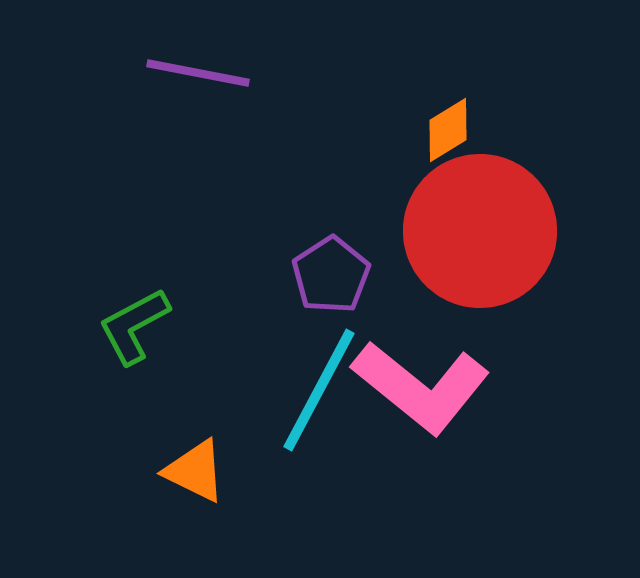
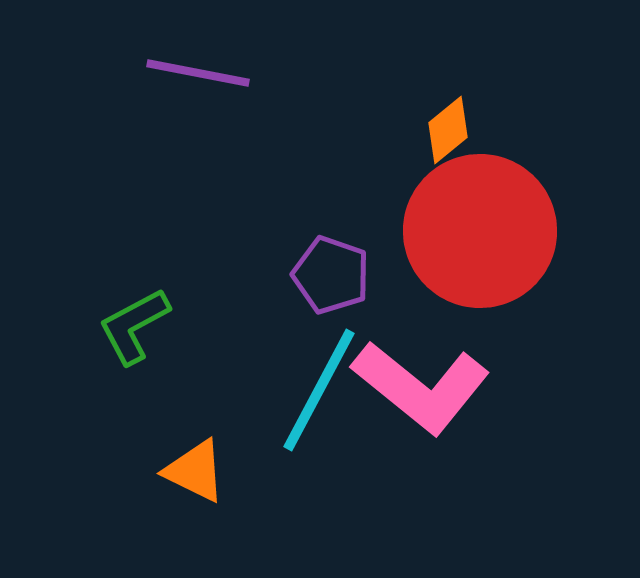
orange diamond: rotated 8 degrees counterclockwise
purple pentagon: rotated 20 degrees counterclockwise
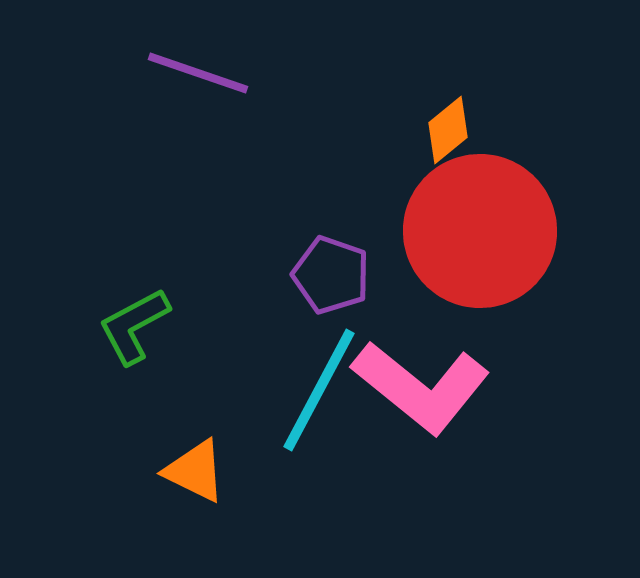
purple line: rotated 8 degrees clockwise
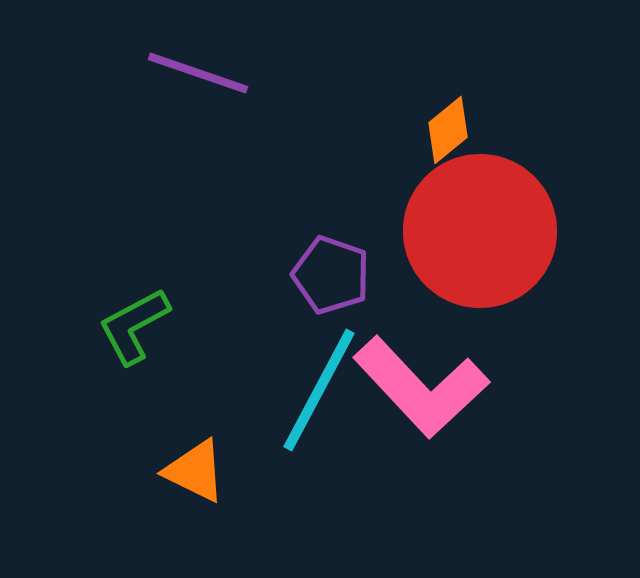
pink L-shape: rotated 8 degrees clockwise
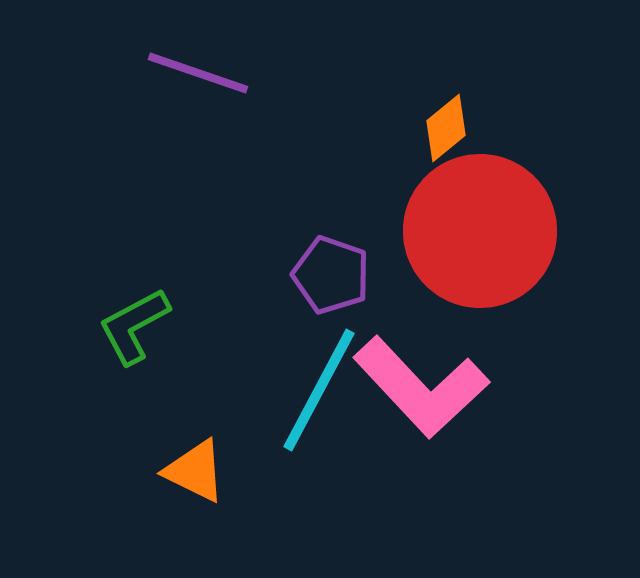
orange diamond: moved 2 px left, 2 px up
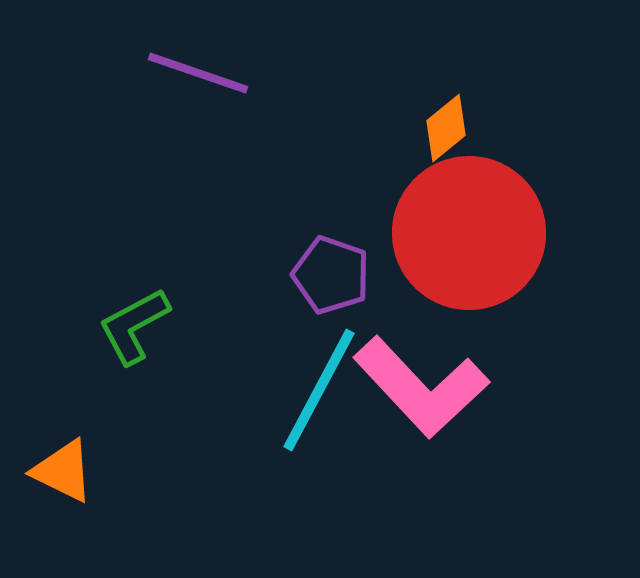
red circle: moved 11 px left, 2 px down
orange triangle: moved 132 px left
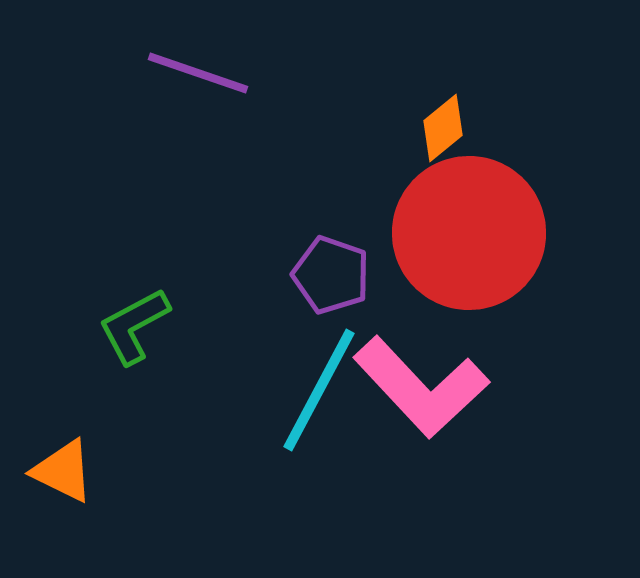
orange diamond: moved 3 px left
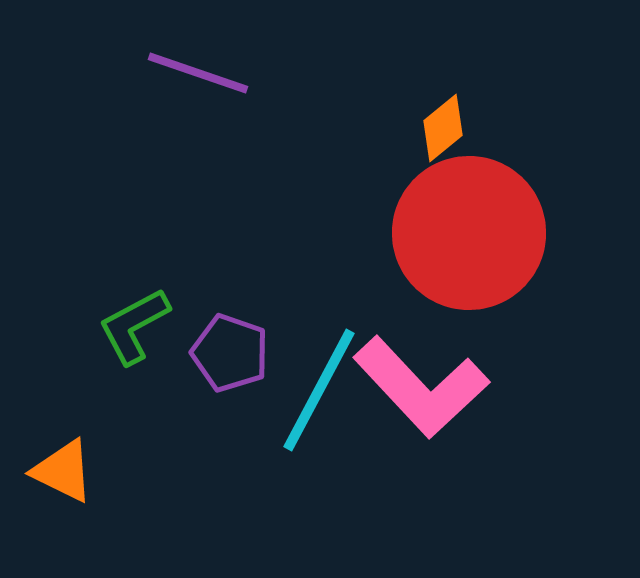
purple pentagon: moved 101 px left, 78 px down
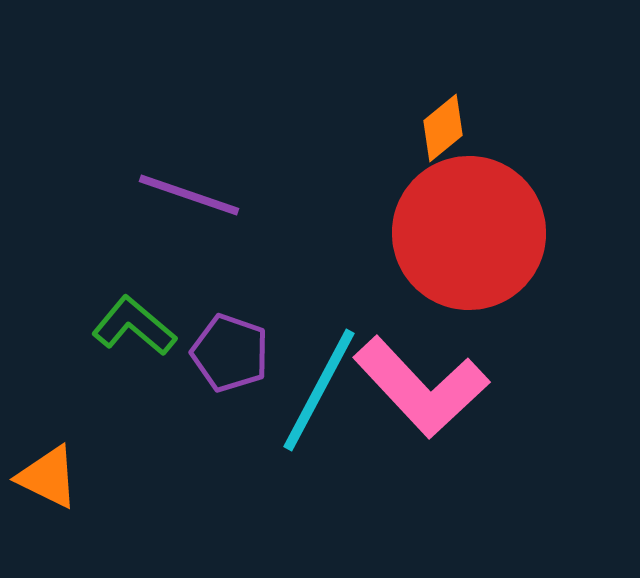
purple line: moved 9 px left, 122 px down
green L-shape: rotated 68 degrees clockwise
orange triangle: moved 15 px left, 6 px down
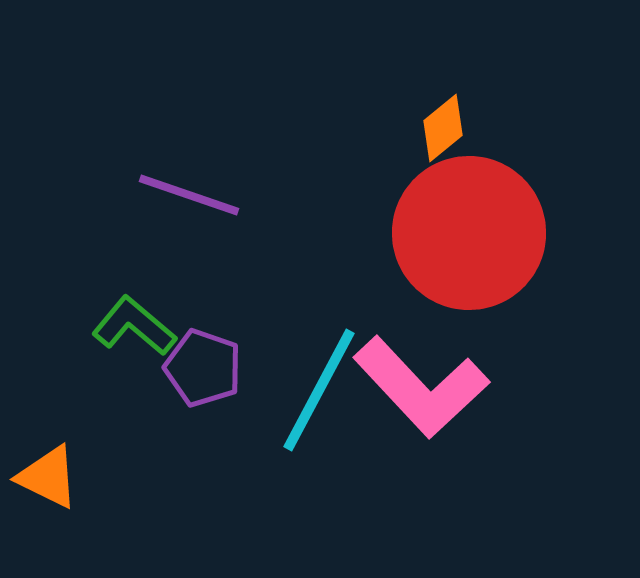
purple pentagon: moved 27 px left, 15 px down
